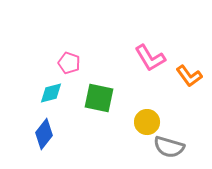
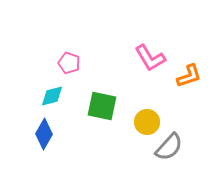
orange L-shape: rotated 72 degrees counterclockwise
cyan diamond: moved 1 px right, 3 px down
green square: moved 3 px right, 8 px down
blue diamond: rotated 8 degrees counterclockwise
gray semicircle: rotated 64 degrees counterclockwise
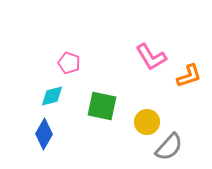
pink L-shape: moved 1 px right, 1 px up
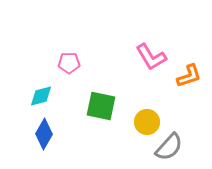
pink pentagon: rotated 20 degrees counterclockwise
cyan diamond: moved 11 px left
green square: moved 1 px left
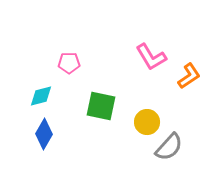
orange L-shape: rotated 16 degrees counterclockwise
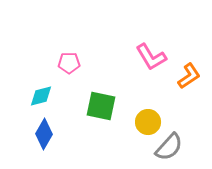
yellow circle: moved 1 px right
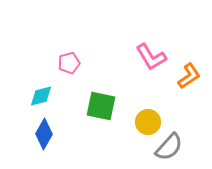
pink pentagon: rotated 15 degrees counterclockwise
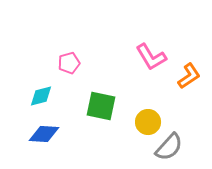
blue diamond: rotated 64 degrees clockwise
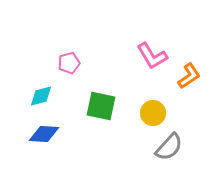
pink L-shape: moved 1 px right, 1 px up
yellow circle: moved 5 px right, 9 px up
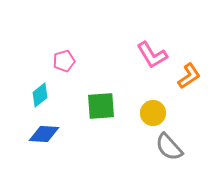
pink L-shape: moved 1 px up
pink pentagon: moved 5 px left, 2 px up
cyan diamond: moved 1 px left, 1 px up; rotated 25 degrees counterclockwise
green square: rotated 16 degrees counterclockwise
gray semicircle: rotated 96 degrees clockwise
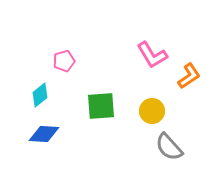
yellow circle: moved 1 px left, 2 px up
